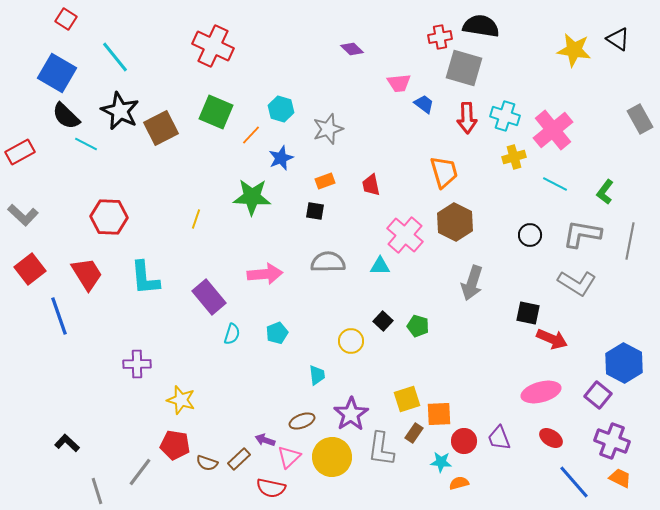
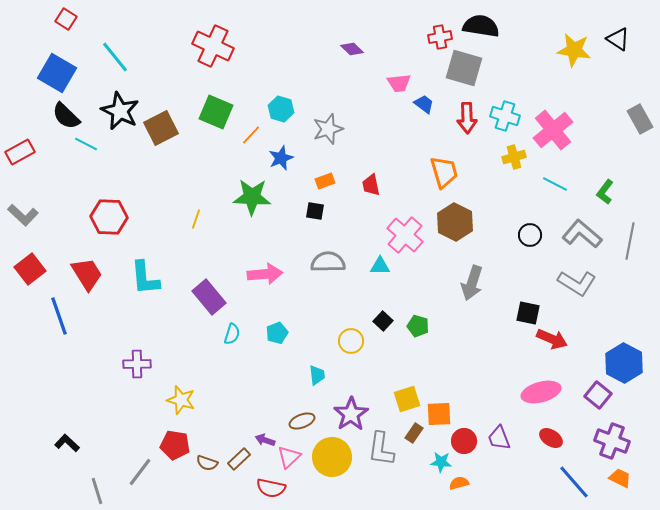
gray L-shape at (582, 234): rotated 30 degrees clockwise
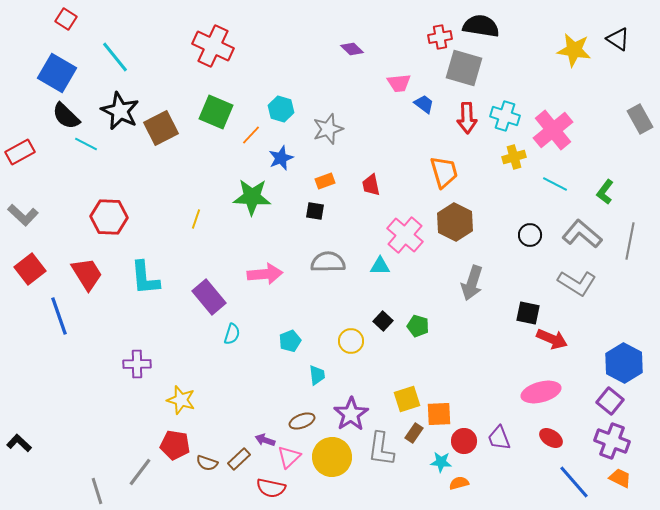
cyan pentagon at (277, 333): moved 13 px right, 8 px down
purple square at (598, 395): moved 12 px right, 6 px down
black L-shape at (67, 443): moved 48 px left
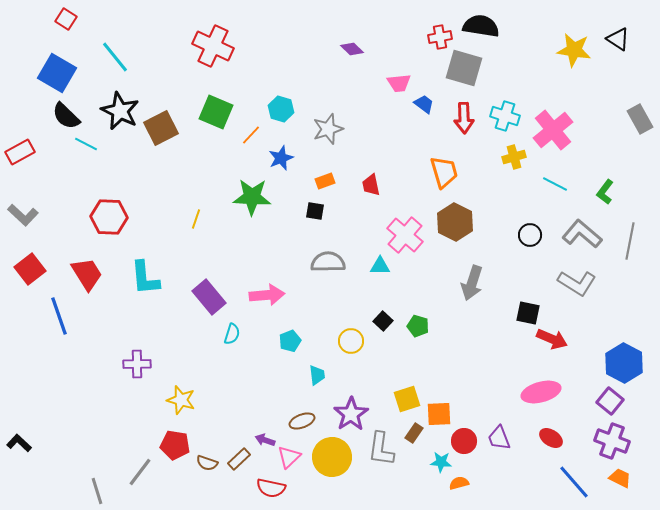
red arrow at (467, 118): moved 3 px left
pink arrow at (265, 274): moved 2 px right, 21 px down
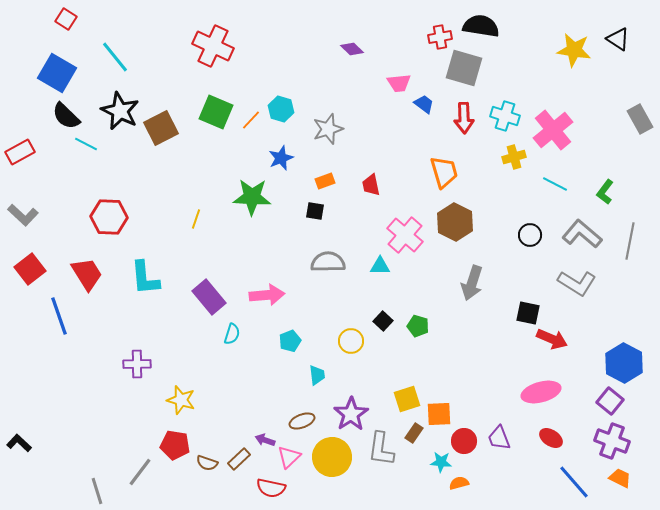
orange line at (251, 135): moved 15 px up
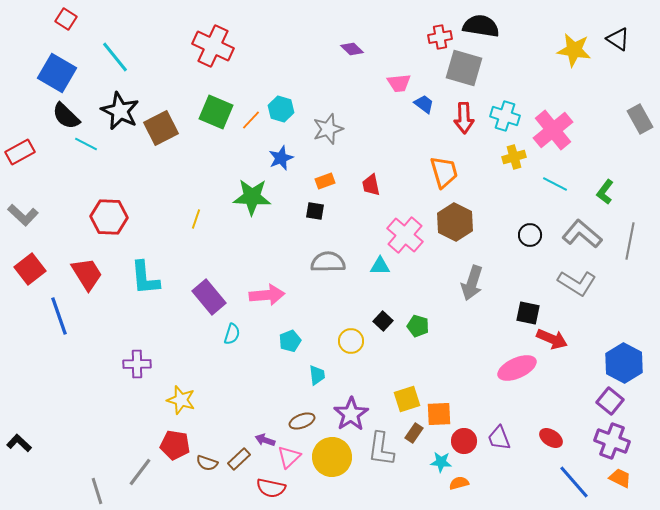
pink ellipse at (541, 392): moved 24 px left, 24 px up; rotated 9 degrees counterclockwise
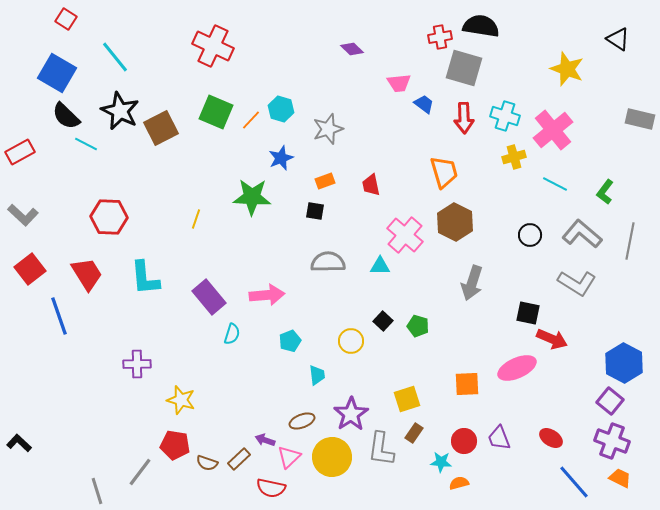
yellow star at (574, 50): moved 7 px left, 19 px down; rotated 12 degrees clockwise
gray rectangle at (640, 119): rotated 48 degrees counterclockwise
orange square at (439, 414): moved 28 px right, 30 px up
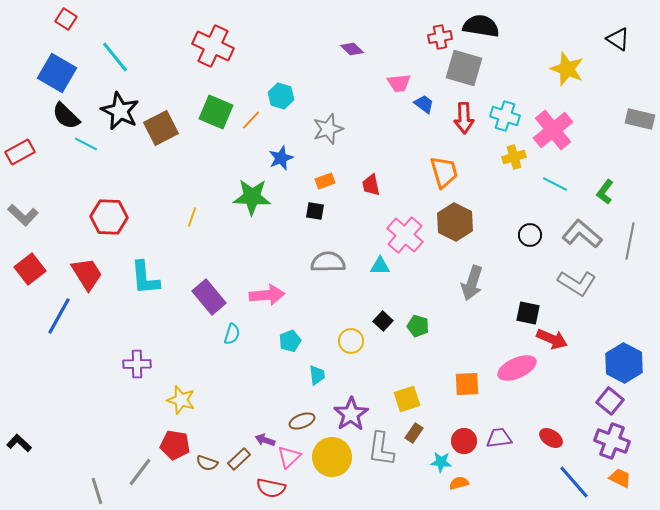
cyan hexagon at (281, 109): moved 13 px up
yellow line at (196, 219): moved 4 px left, 2 px up
blue line at (59, 316): rotated 48 degrees clockwise
purple trapezoid at (499, 438): rotated 104 degrees clockwise
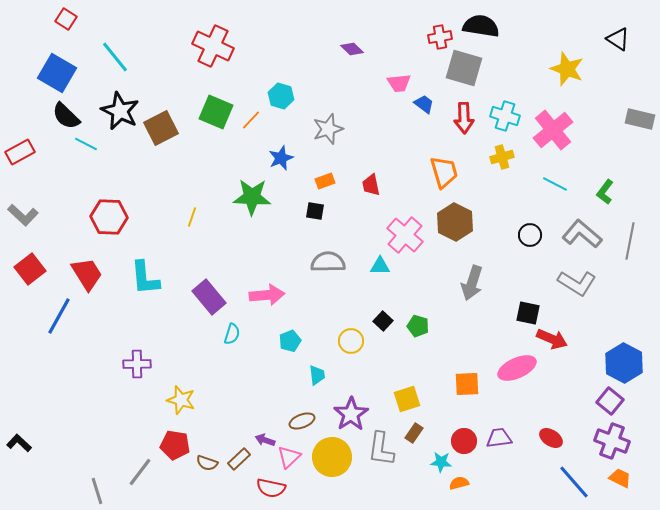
yellow cross at (514, 157): moved 12 px left
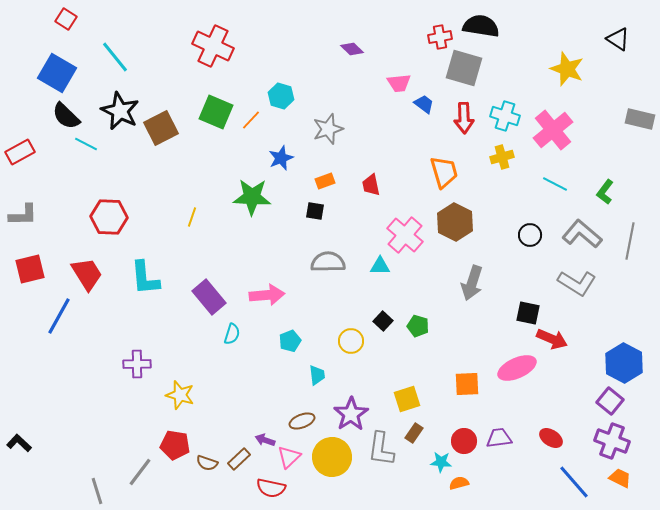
gray L-shape at (23, 215): rotated 44 degrees counterclockwise
red square at (30, 269): rotated 24 degrees clockwise
yellow star at (181, 400): moved 1 px left, 5 px up
